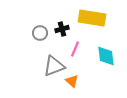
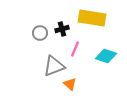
cyan diamond: rotated 65 degrees counterclockwise
orange triangle: moved 2 px left, 3 px down
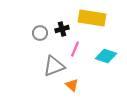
orange triangle: moved 2 px right, 1 px down
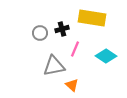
cyan diamond: rotated 15 degrees clockwise
gray triangle: rotated 10 degrees clockwise
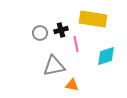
yellow rectangle: moved 1 px right, 1 px down
black cross: moved 1 px left, 1 px down
pink line: moved 1 px right, 5 px up; rotated 35 degrees counterclockwise
cyan diamond: rotated 50 degrees counterclockwise
orange triangle: rotated 32 degrees counterclockwise
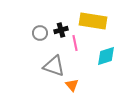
yellow rectangle: moved 2 px down
pink line: moved 1 px left, 1 px up
gray triangle: rotated 30 degrees clockwise
orange triangle: rotated 40 degrees clockwise
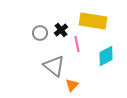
black cross: rotated 24 degrees counterclockwise
pink line: moved 2 px right, 1 px down
cyan diamond: rotated 10 degrees counterclockwise
gray triangle: rotated 20 degrees clockwise
orange triangle: rotated 24 degrees clockwise
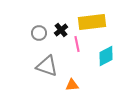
yellow rectangle: moved 1 px left, 1 px down; rotated 16 degrees counterclockwise
gray circle: moved 1 px left
gray triangle: moved 7 px left; rotated 20 degrees counterclockwise
orange triangle: rotated 40 degrees clockwise
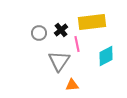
gray triangle: moved 12 px right, 5 px up; rotated 45 degrees clockwise
